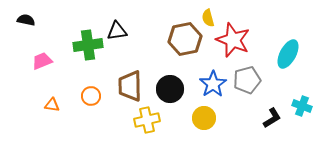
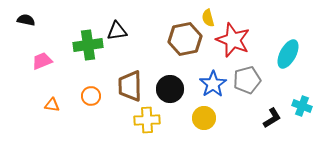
yellow cross: rotated 10 degrees clockwise
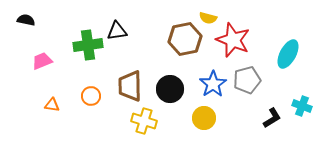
yellow semicircle: rotated 60 degrees counterclockwise
yellow cross: moved 3 px left, 1 px down; rotated 20 degrees clockwise
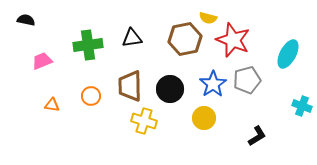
black triangle: moved 15 px right, 7 px down
black L-shape: moved 15 px left, 18 px down
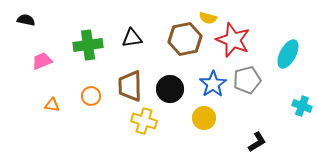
black L-shape: moved 6 px down
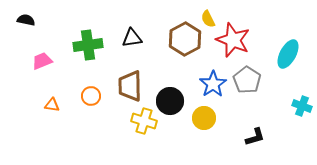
yellow semicircle: moved 1 px down; rotated 48 degrees clockwise
brown hexagon: rotated 16 degrees counterclockwise
gray pentagon: rotated 24 degrees counterclockwise
black circle: moved 12 px down
black L-shape: moved 2 px left, 5 px up; rotated 15 degrees clockwise
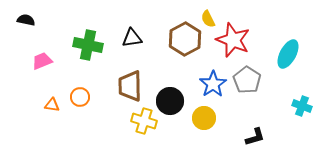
green cross: rotated 20 degrees clockwise
orange circle: moved 11 px left, 1 px down
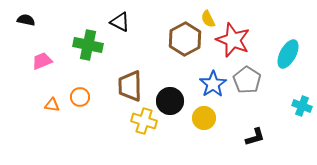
black triangle: moved 12 px left, 16 px up; rotated 35 degrees clockwise
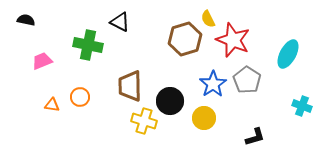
brown hexagon: rotated 12 degrees clockwise
